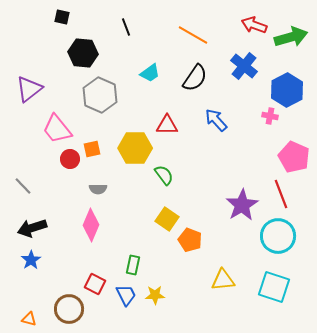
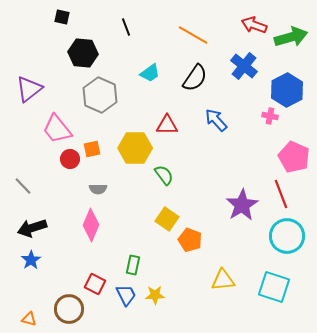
cyan circle: moved 9 px right
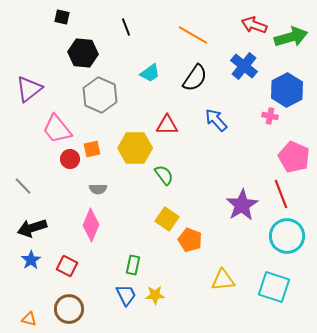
red square: moved 28 px left, 18 px up
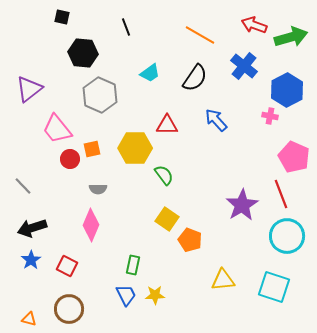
orange line: moved 7 px right
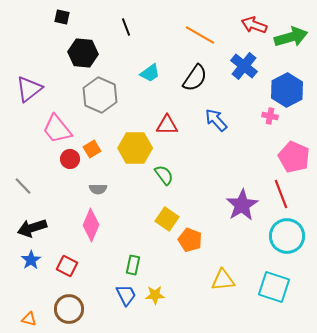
orange square: rotated 18 degrees counterclockwise
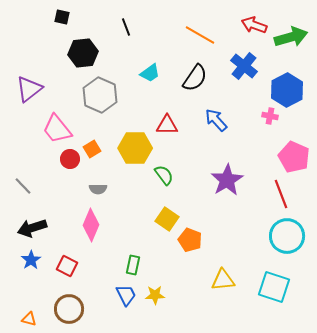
black hexagon: rotated 12 degrees counterclockwise
purple star: moved 15 px left, 25 px up
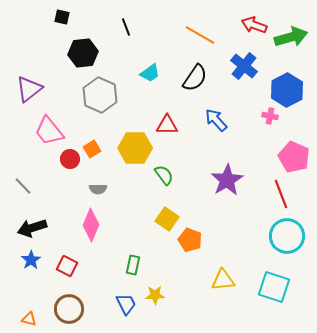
pink trapezoid: moved 8 px left, 2 px down
blue trapezoid: moved 9 px down
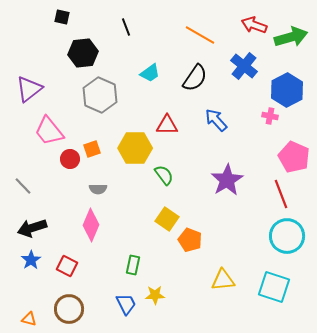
orange square: rotated 12 degrees clockwise
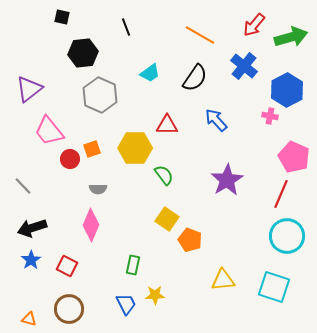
red arrow: rotated 70 degrees counterclockwise
red line: rotated 44 degrees clockwise
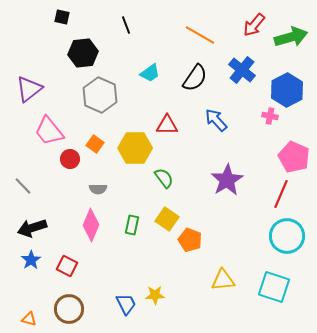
black line: moved 2 px up
blue cross: moved 2 px left, 4 px down
orange square: moved 3 px right, 5 px up; rotated 36 degrees counterclockwise
green semicircle: moved 3 px down
green rectangle: moved 1 px left, 40 px up
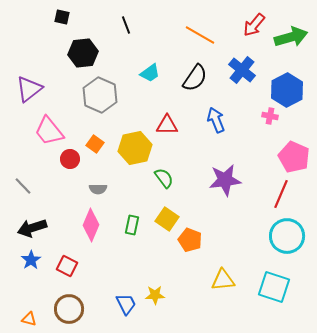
blue arrow: rotated 20 degrees clockwise
yellow hexagon: rotated 12 degrees counterclockwise
purple star: moved 2 px left; rotated 24 degrees clockwise
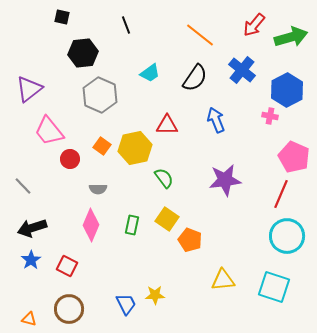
orange line: rotated 8 degrees clockwise
orange square: moved 7 px right, 2 px down
